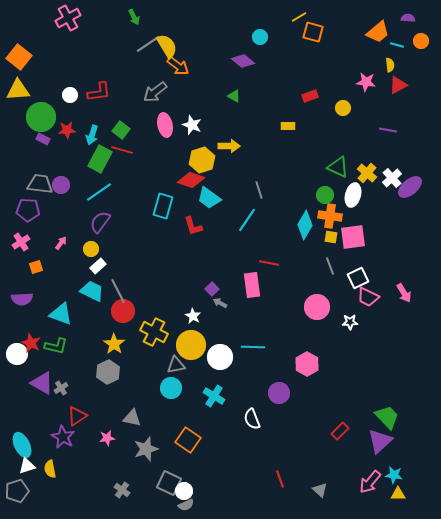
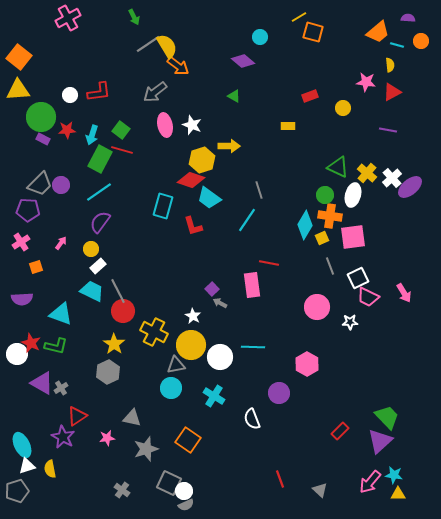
red triangle at (398, 85): moved 6 px left, 7 px down
gray trapezoid at (40, 184): rotated 128 degrees clockwise
yellow square at (331, 237): moved 9 px left, 1 px down; rotated 32 degrees counterclockwise
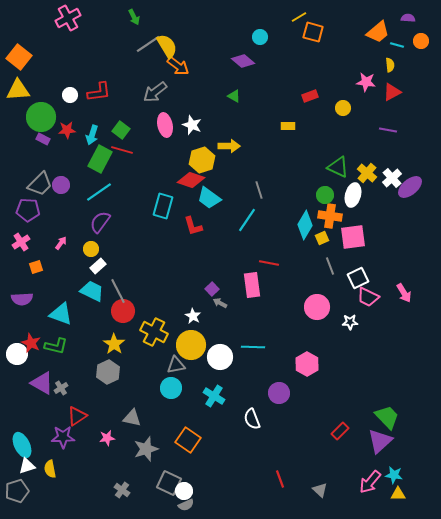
purple star at (63, 437): rotated 30 degrees counterclockwise
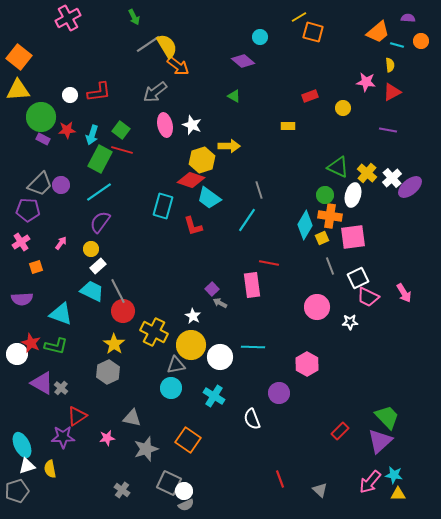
gray cross at (61, 388): rotated 16 degrees counterclockwise
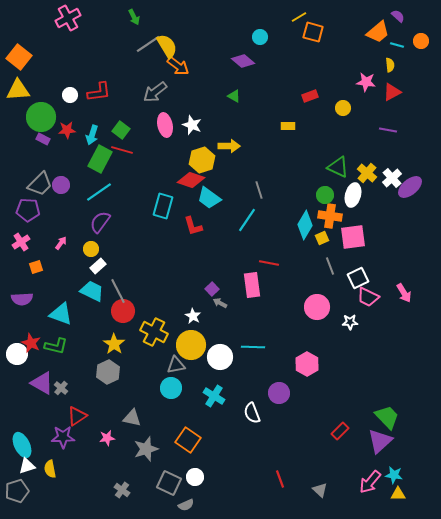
purple semicircle at (408, 18): moved 10 px left, 2 px up; rotated 40 degrees clockwise
white semicircle at (252, 419): moved 6 px up
white circle at (184, 491): moved 11 px right, 14 px up
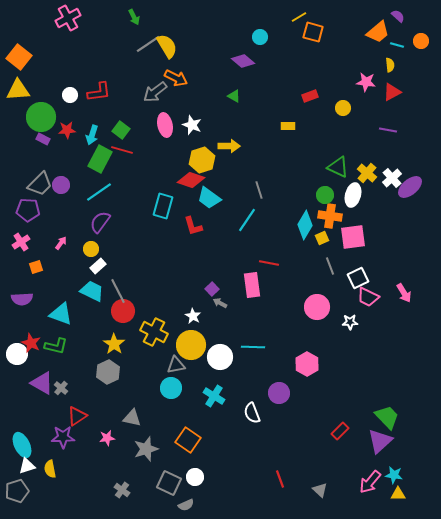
orange arrow at (178, 66): moved 2 px left, 12 px down; rotated 10 degrees counterclockwise
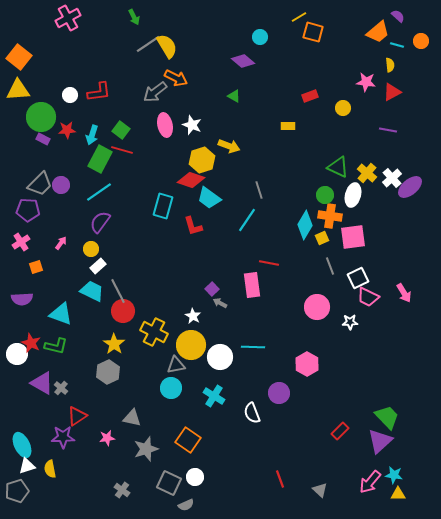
yellow arrow at (229, 146): rotated 20 degrees clockwise
